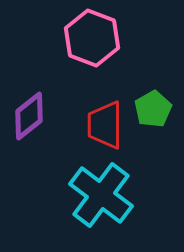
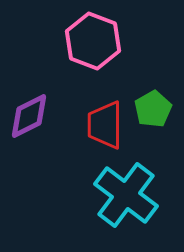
pink hexagon: moved 1 px right, 3 px down
purple diamond: rotated 12 degrees clockwise
cyan cross: moved 25 px right
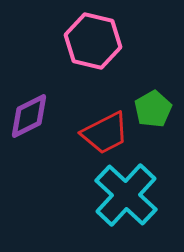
pink hexagon: rotated 8 degrees counterclockwise
red trapezoid: moved 8 px down; rotated 117 degrees counterclockwise
cyan cross: rotated 6 degrees clockwise
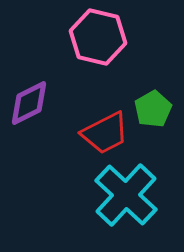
pink hexagon: moved 5 px right, 4 px up
purple diamond: moved 13 px up
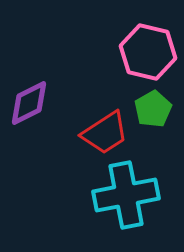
pink hexagon: moved 50 px right, 15 px down
red trapezoid: rotated 6 degrees counterclockwise
cyan cross: rotated 36 degrees clockwise
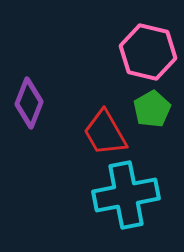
purple diamond: rotated 42 degrees counterclockwise
green pentagon: moved 1 px left
red trapezoid: rotated 93 degrees clockwise
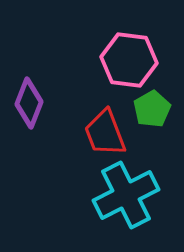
pink hexagon: moved 19 px left, 8 px down; rotated 6 degrees counterclockwise
red trapezoid: rotated 9 degrees clockwise
cyan cross: rotated 16 degrees counterclockwise
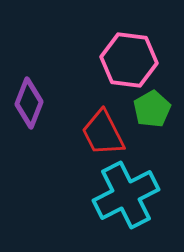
red trapezoid: moved 2 px left; rotated 6 degrees counterclockwise
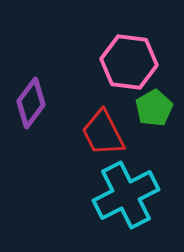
pink hexagon: moved 2 px down
purple diamond: moved 2 px right; rotated 15 degrees clockwise
green pentagon: moved 2 px right, 1 px up
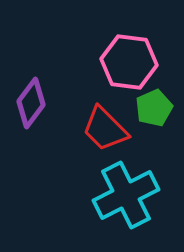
green pentagon: rotated 6 degrees clockwise
red trapezoid: moved 2 px right, 4 px up; rotated 18 degrees counterclockwise
